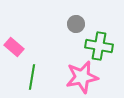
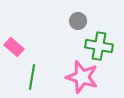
gray circle: moved 2 px right, 3 px up
pink star: rotated 28 degrees clockwise
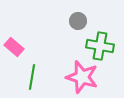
green cross: moved 1 px right
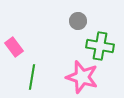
pink rectangle: rotated 12 degrees clockwise
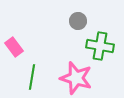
pink star: moved 6 px left, 1 px down
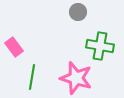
gray circle: moved 9 px up
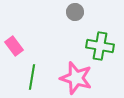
gray circle: moved 3 px left
pink rectangle: moved 1 px up
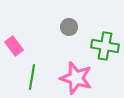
gray circle: moved 6 px left, 15 px down
green cross: moved 5 px right
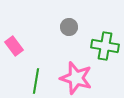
green line: moved 4 px right, 4 px down
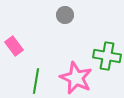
gray circle: moved 4 px left, 12 px up
green cross: moved 2 px right, 10 px down
pink star: rotated 8 degrees clockwise
